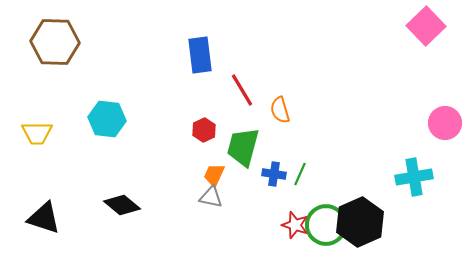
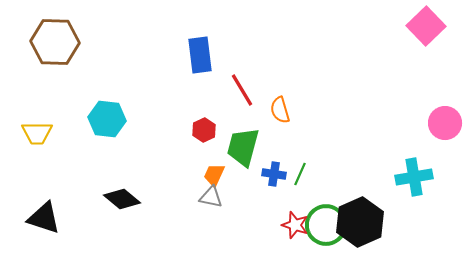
black diamond: moved 6 px up
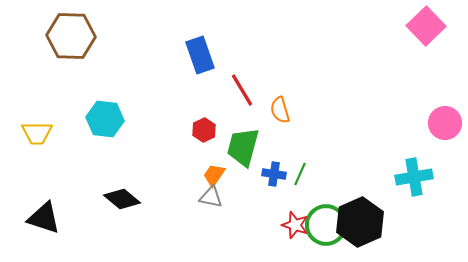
brown hexagon: moved 16 px right, 6 px up
blue rectangle: rotated 12 degrees counterclockwise
cyan hexagon: moved 2 px left
orange trapezoid: rotated 10 degrees clockwise
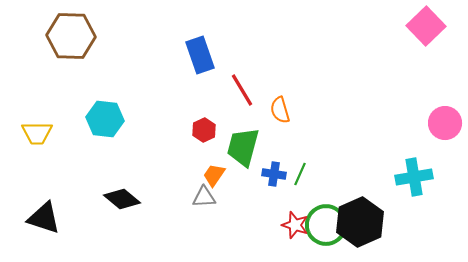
gray triangle: moved 7 px left; rotated 15 degrees counterclockwise
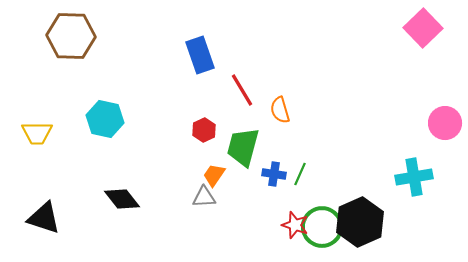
pink square: moved 3 px left, 2 px down
cyan hexagon: rotated 6 degrees clockwise
black diamond: rotated 12 degrees clockwise
green circle: moved 4 px left, 2 px down
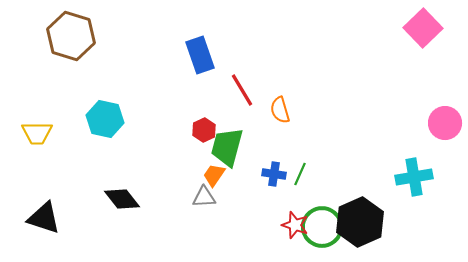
brown hexagon: rotated 15 degrees clockwise
green trapezoid: moved 16 px left
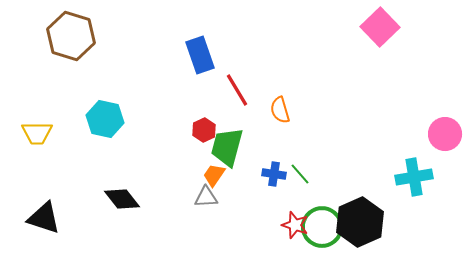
pink square: moved 43 px left, 1 px up
red line: moved 5 px left
pink circle: moved 11 px down
green line: rotated 65 degrees counterclockwise
gray triangle: moved 2 px right
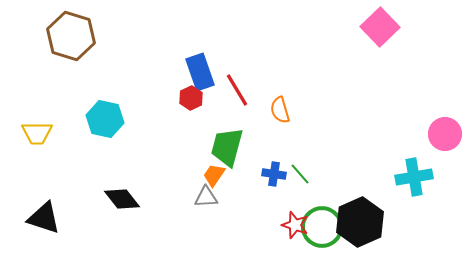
blue rectangle: moved 17 px down
red hexagon: moved 13 px left, 32 px up
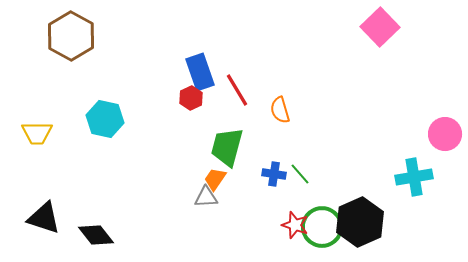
brown hexagon: rotated 12 degrees clockwise
orange trapezoid: moved 1 px right, 4 px down
black diamond: moved 26 px left, 36 px down
